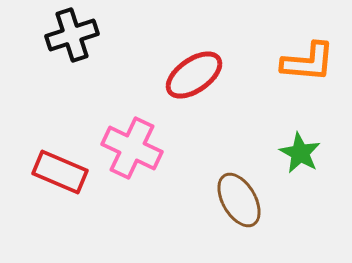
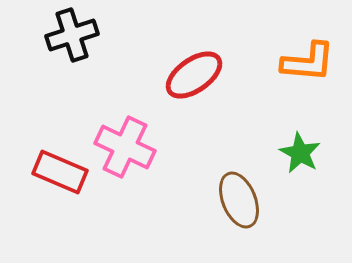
pink cross: moved 7 px left, 1 px up
brown ellipse: rotated 8 degrees clockwise
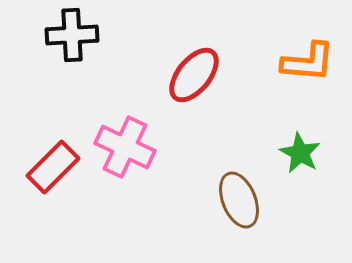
black cross: rotated 15 degrees clockwise
red ellipse: rotated 16 degrees counterclockwise
red rectangle: moved 7 px left, 5 px up; rotated 68 degrees counterclockwise
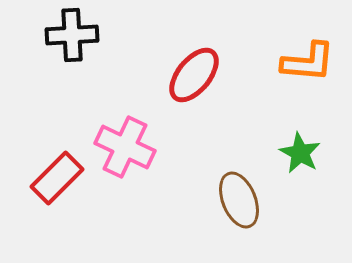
red rectangle: moved 4 px right, 11 px down
